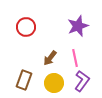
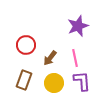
red circle: moved 18 px down
purple L-shape: rotated 40 degrees counterclockwise
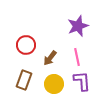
pink line: moved 2 px right, 1 px up
yellow circle: moved 1 px down
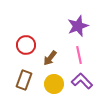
pink line: moved 2 px right, 2 px up
purple L-shape: rotated 40 degrees counterclockwise
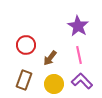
purple star: rotated 20 degrees counterclockwise
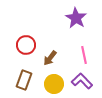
purple star: moved 2 px left, 8 px up
pink line: moved 5 px right
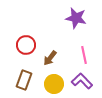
purple star: rotated 20 degrees counterclockwise
